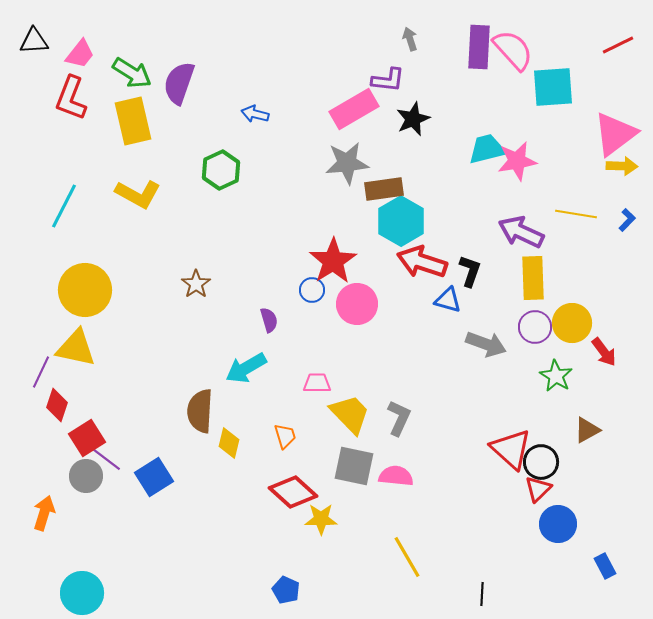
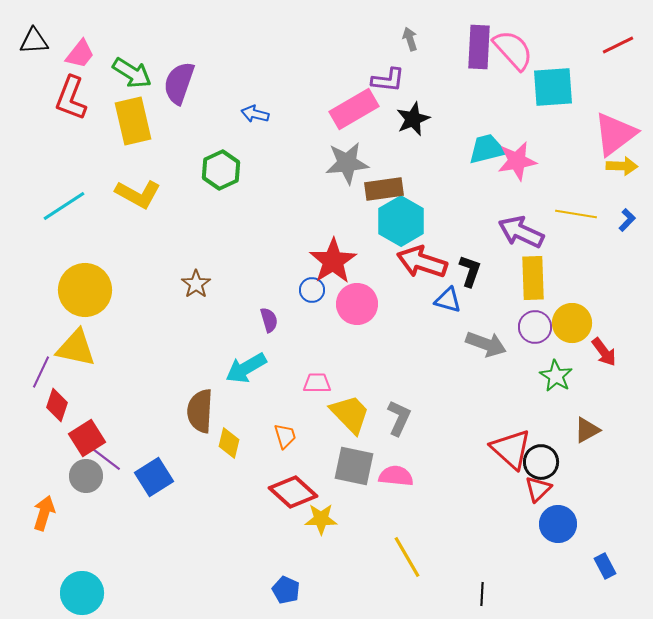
cyan line at (64, 206): rotated 30 degrees clockwise
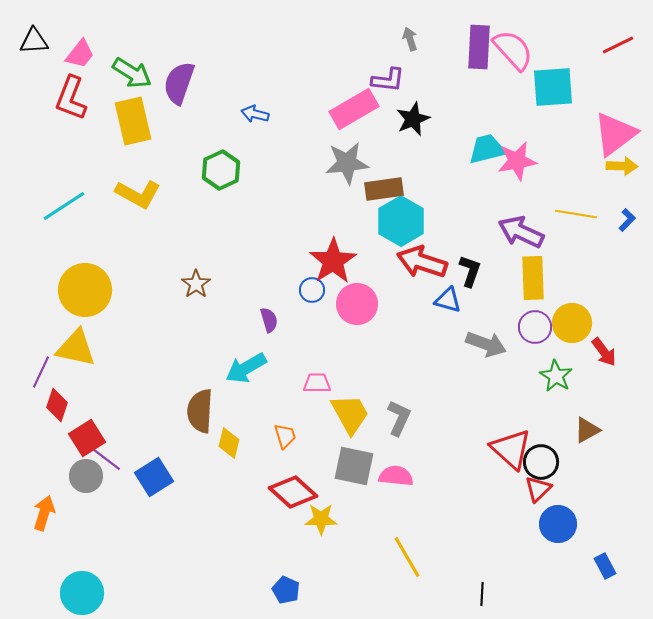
yellow trapezoid at (350, 414): rotated 15 degrees clockwise
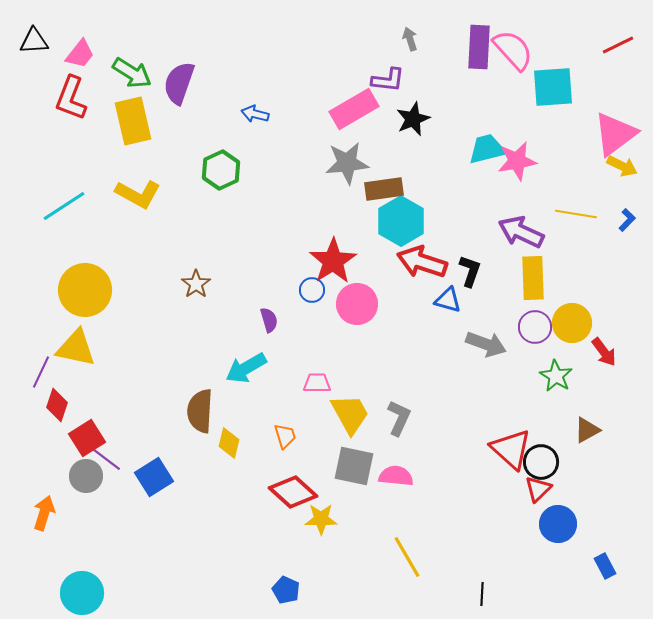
yellow arrow at (622, 166): rotated 24 degrees clockwise
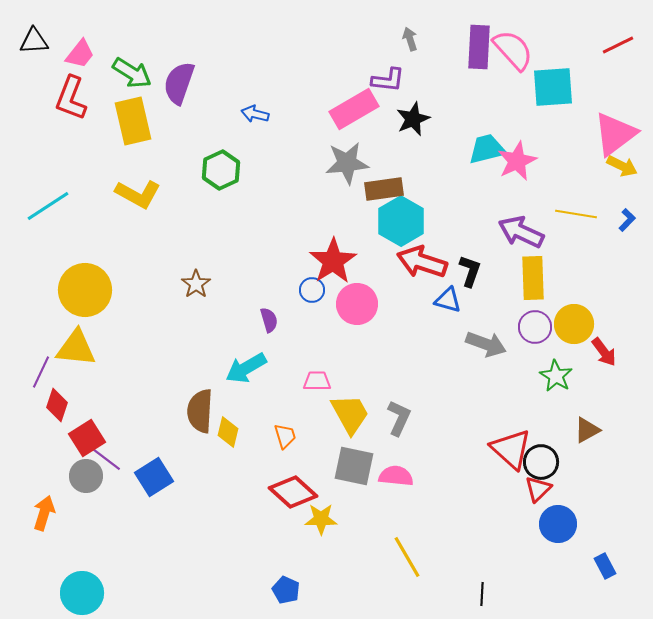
pink star at (517, 161): rotated 15 degrees counterclockwise
cyan line at (64, 206): moved 16 px left
yellow circle at (572, 323): moved 2 px right, 1 px down
yellow triangle at (76, 348): rotated 6 degrees counterclockwise
pink trapezoid at (317, 383): moved 2 px up
yellow diamond at (229, 443): moved 1 px left, 11 px up
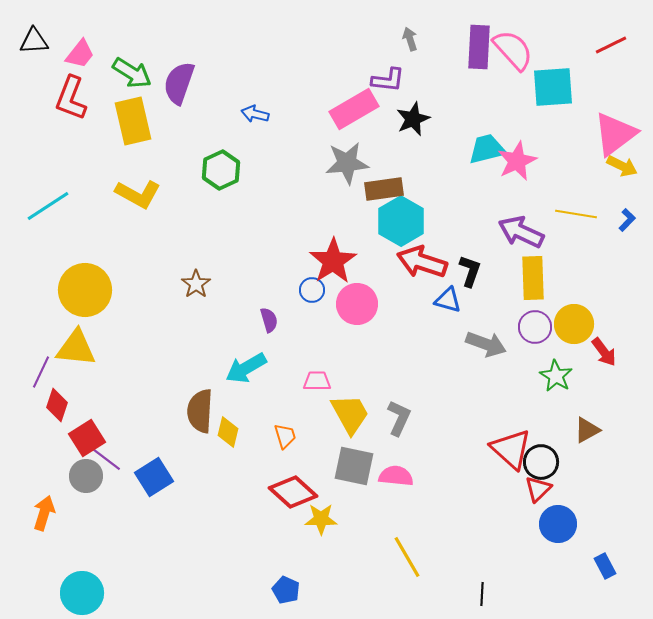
red line at (618, 45): moved 7 px left
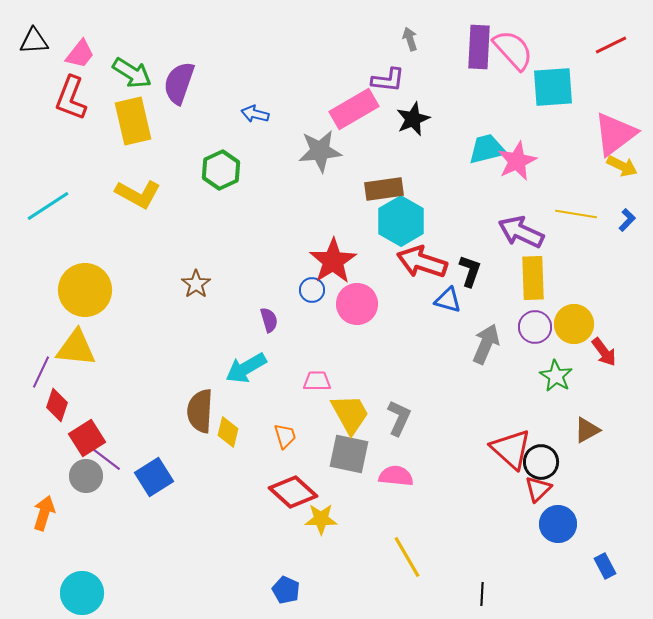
gray star at (347, 163): moved 27 px left, 12 px up
gray arrow at (486, 344): rotated 87 degrees counterclockwise
gray square at (354, 466): moved 5 px left, 12 px up
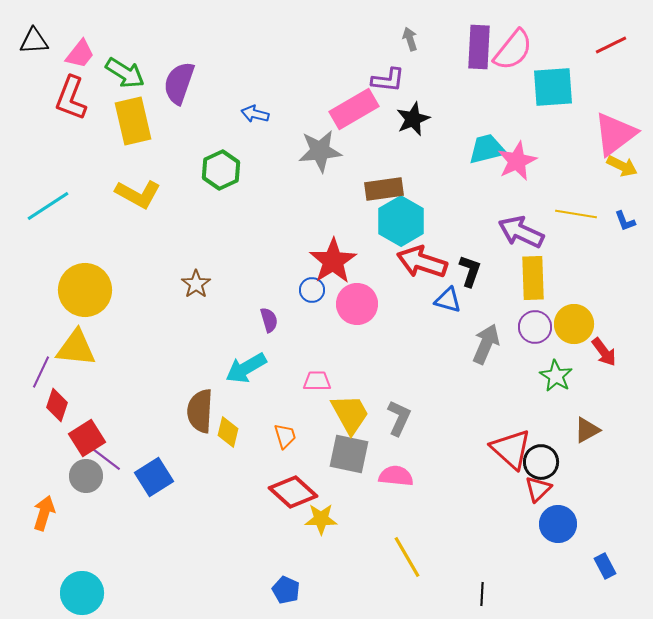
pink semicircle at (513, 50): rotated 81 degrees clockwise
green arrow at (132, 73): moved 7 px left
blue L-shape at (627, 220): moved 2 px left, 1 px down; rotated 115 degrees clockwise
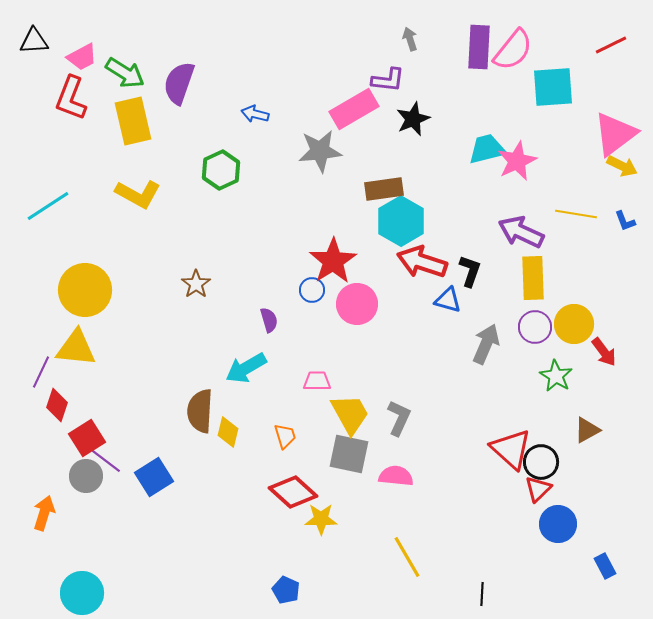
pink trapezoid at (80, 54): moved 2 px right, 3 px down; rotated 24 degrees clockwise
purple line at (106, 459): moved 2 px down
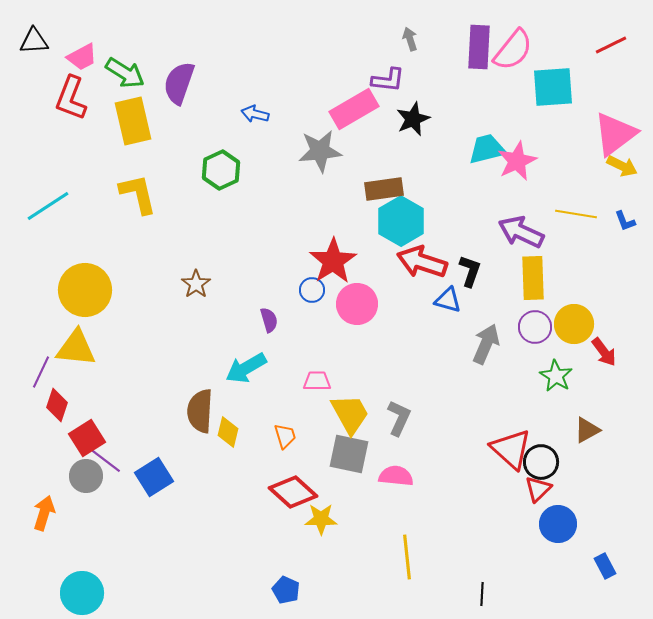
yellow L-shape at (138, 194): rotated 132 degrees counterclockwise
yellow line at (407, 557): rotated 24 degrees clockwise
